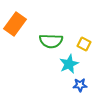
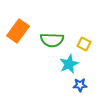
orange rectangle: moved 3 px right, 7 px down
green semicircle: moved 1 px right, 1 px up
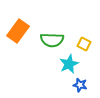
blue star: rotated 16 degrees clockwise
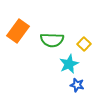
yellow square: rotated 16 degrees clockwise
blue star: moved 3 px left
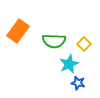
green semicircle: moved 2 px right, 1 px down
blue star: moved 1 px right, 2 px up
